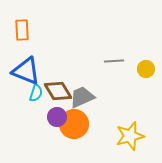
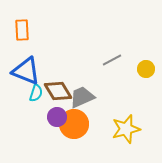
gray line: moved 2 px left, 1 px up; rotated 24 degrees counterclockwise
yellow star: moved 4 px left, 7 px up
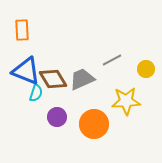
brown diamond: moved 5 px left, 12 px up
gray trapezoid: moved 18 px up
orange circle: moved 20 px right
yellow star: moved 28 px up; rotated 12 degrees clockwise
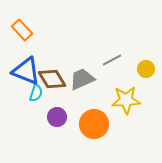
orange rectangle: rotated 40 degrees counterclockwise
brown diamond: moved 1 px left
yellow star: moved 1 px up
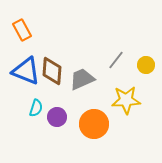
orange rectangle: rotated 15 degrees clockwise
gray line: moved 4 px right; rotated 24 degrees counterclockwise
yellow circle: moved 4 px up
brown diamond: moved 8 px up; rotated 36 degrees clockwise
cyan semicircle: moved 15 px down
